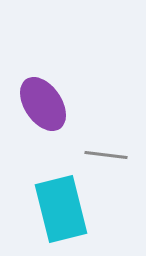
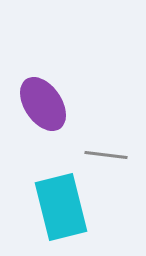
cyan rectangle: moved 2 px up
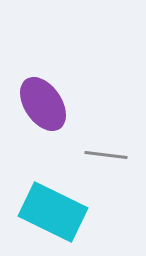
cyan rectangle: moved 8 px left, 5 px down; rotated 50 degrees counterclockwise
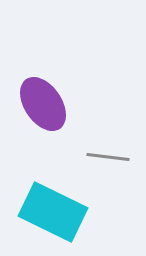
gray line: moved 2 px right, 2 px down
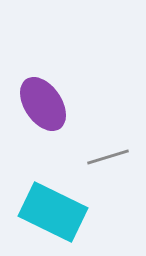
gray line: rotated 24 degrees counterclockwise
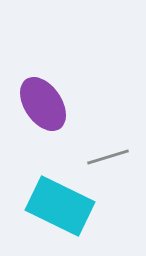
cyan rectangle: moved 7 px right, 6 px up
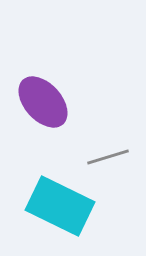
purple ellipse: moved 2 px up; rotated 8 degrees counterclockwise
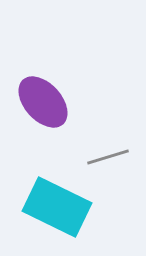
cyan rectangle: moved 3 px left, 1 px down
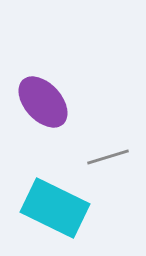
cyan rectangle: moved 2 px left, 1 px down
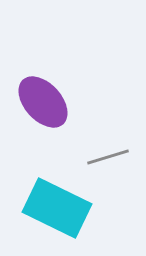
cyan rectangle: moved 2 px right
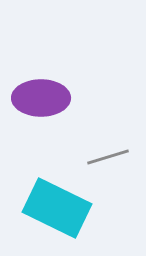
purple ellipse: moved 2 px left, 4 px up; rotated 48 degrees counterclockwise
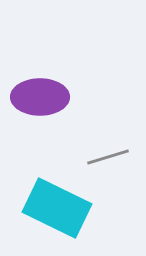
purple ellipse: moved 1 px left, 1 px up
